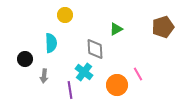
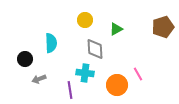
yellow circle: moved 20 px right, 5 px down
cyan cross: moved 1 px right, 1 px down; rotated 30 degrees counterclockwise
gray arrow: moved 5 px left, 3 px down; rotated 64 degrees clockwise
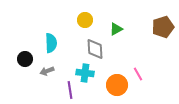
gray arrow: moved 8 px right, 8 px up
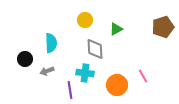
pink line: moved 5 px right, 2 px down
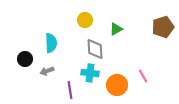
cyan cross: moved 5 px right
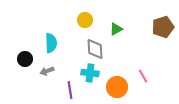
orange circle: moved 2 px down
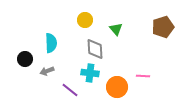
green triangle: rotated 40 degrees counterclockwise
pink line: rotated 56 degrees counterclockwise
purple line: rotated 42 degrees counterclockwise
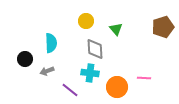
yellow circle: moved 1 px right, 1 px down
pink line: moved 1 px right, 2 px down
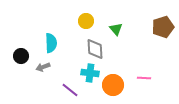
black circle: moved 4 px left, 3 px up
gray arrow: moved 4 px left, 4 px up
orange circle: moved 4 px left, 2 px up
